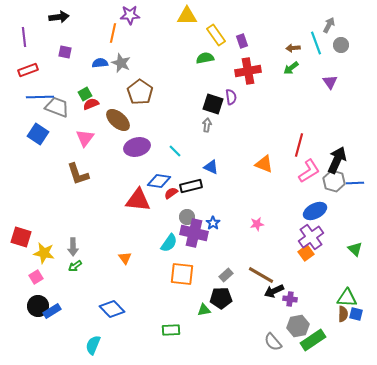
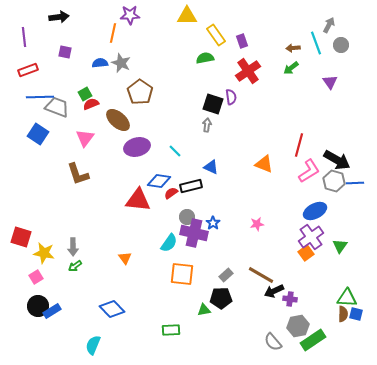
red cross at (248, 71): rotated 25 degrees counterclockwise
black arrow at (337, 160): rotated 96 degrees clockwise
green triangle at (355, 249): moved 15 px left, 3 px up; rotated 21 degrees clockwise
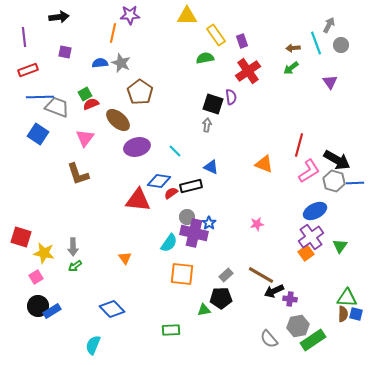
blue star at (213, 223): moved 4 px left
gray semicircle at (273, 342): moved 4 px left, 3 px up
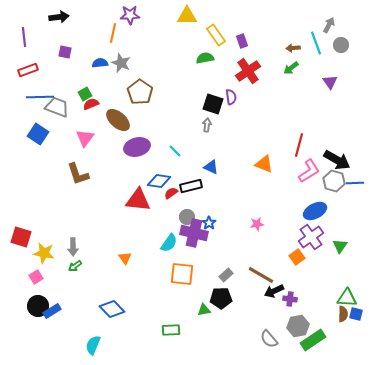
orange square at (306, 253): moved 9 px left, 4 px down
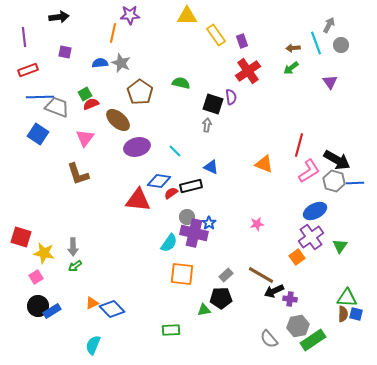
green semicircle at (205, 58): moved 24 px left, 25 px down; rotated 24 degrees clockwise
orange triangle at (125, 258): moved 33 px left, 45 px down; rotated 40 degrees clockwise
